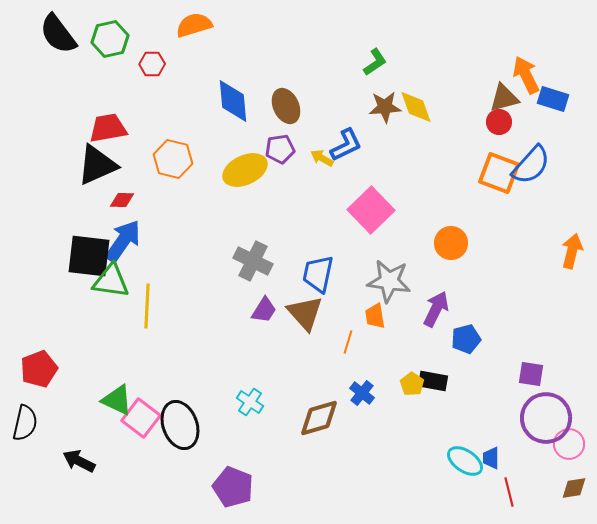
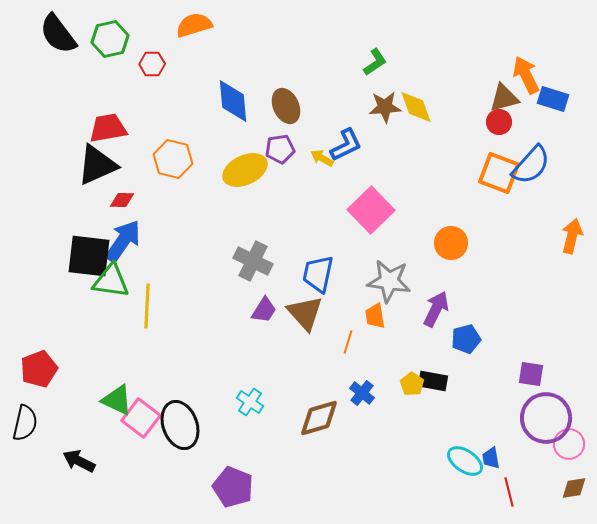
orange arrow at (572, 251): moved 15 px up
blue trapezoid at (491, 458): rotated 10 degrees counterclockwise
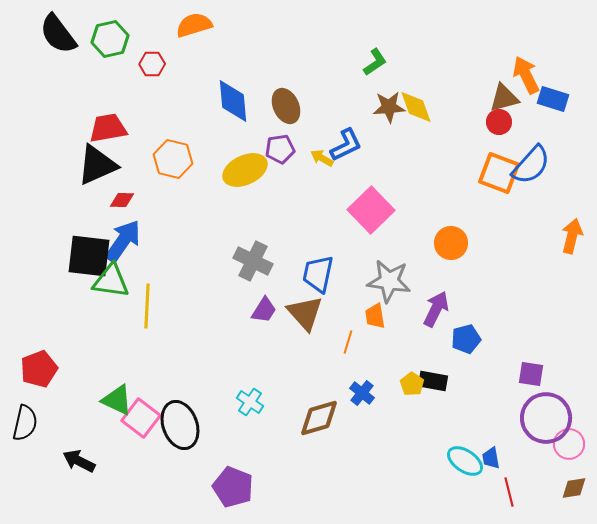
brown star at (385, 107): moved 4 px right
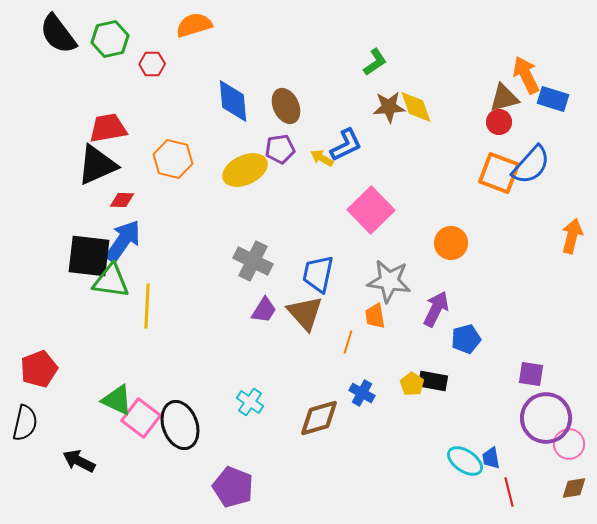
blue cross at (362, 393): rotated 10 degrees counterclockwise
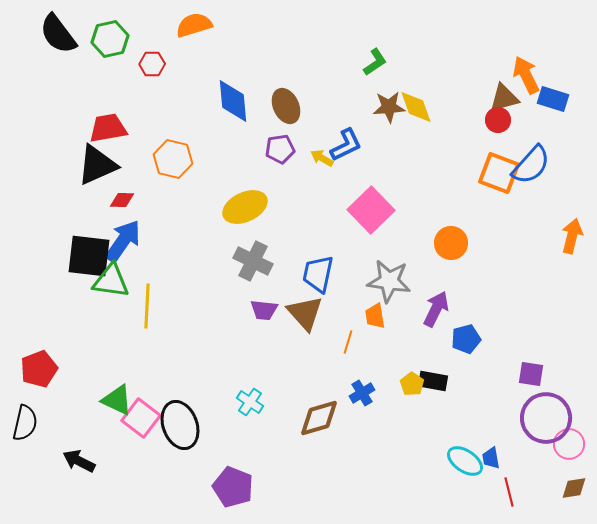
red circle at (499, 122): moved 1 px left, 2 px up
yellow ellipse at (245, 170): moved 37 px down
purple trapezoid at (264, 310): rotated 64 degrees clockwise
blue cross at (362, 393): rotated 30 degrees clockwise
